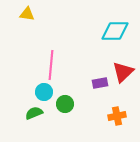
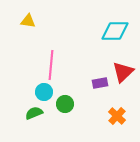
yellow triangle: moved 1 px right, 7 px down
orange cross: rotated 36 degrees counterclockwise
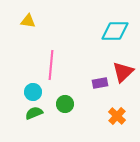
cyan circle: moved 11 px left
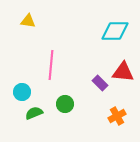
red triangle: rotated 50 degrees clockwise
purple rectangle: rotated 56 degrees clockwise
cyan circle: moved 11 px left
orange cross: rotated 18 degrees clockwise
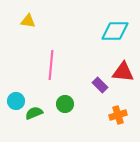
purple rectangle: moved 2 px down
cyan circle: moved 6 px left, 9 px down
orange cross: moved 1 px right, 1 px up; rotated 12 degrees clockwise
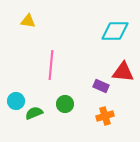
purple rectangle: moved 1 px right, 1 px down; rotated 21 degrees counterclockwise
orange cross: moved 13 px left, 1 px down
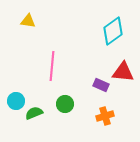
cyan diamond: moved 2 px left; rotated 36 degrees counterclockwise
pink line: moved 1 px right, 1 px down
purple rectangle: moved 1 px up
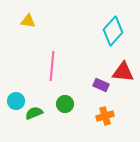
cyan diamond: rotated 12 degrees counterclockwise
